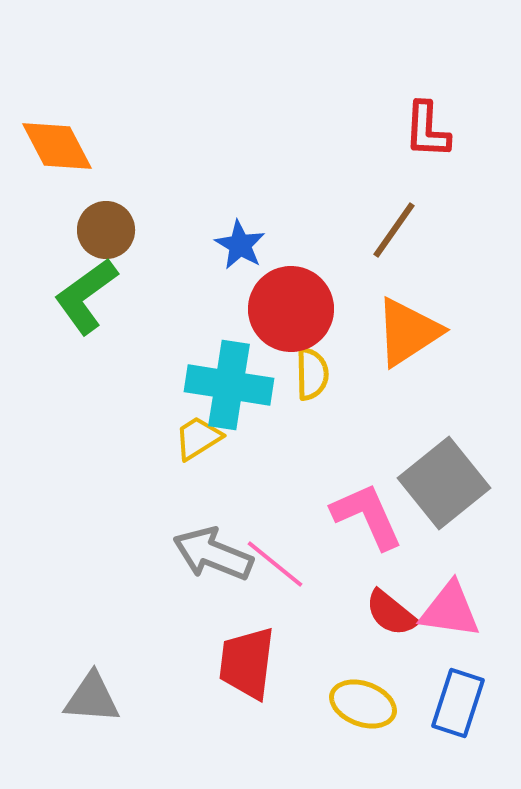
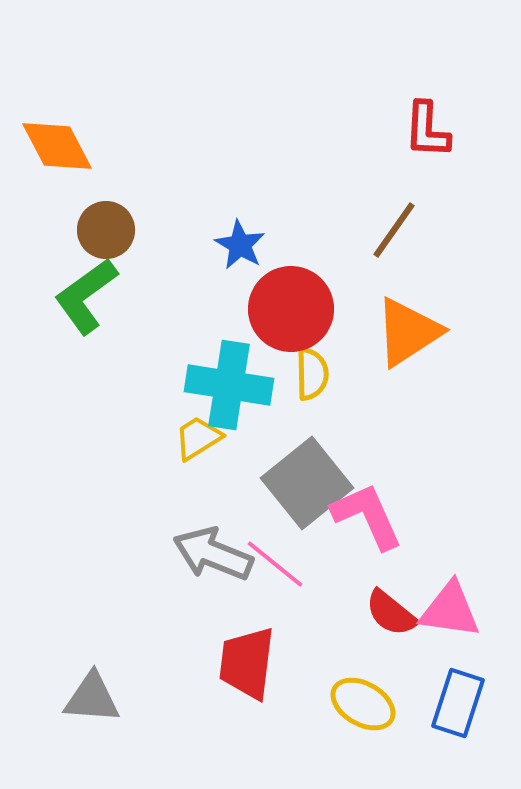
gray square: moved 137 px left
yellow ellipse: rotated 10 degrees clockwise
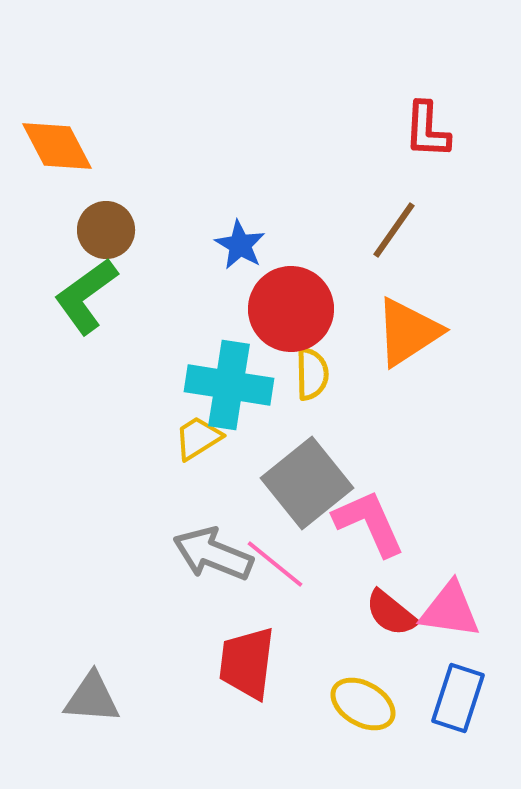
pink L-shape: moved 2 px right, 7 px down
blue rectangle: moved 5 px up
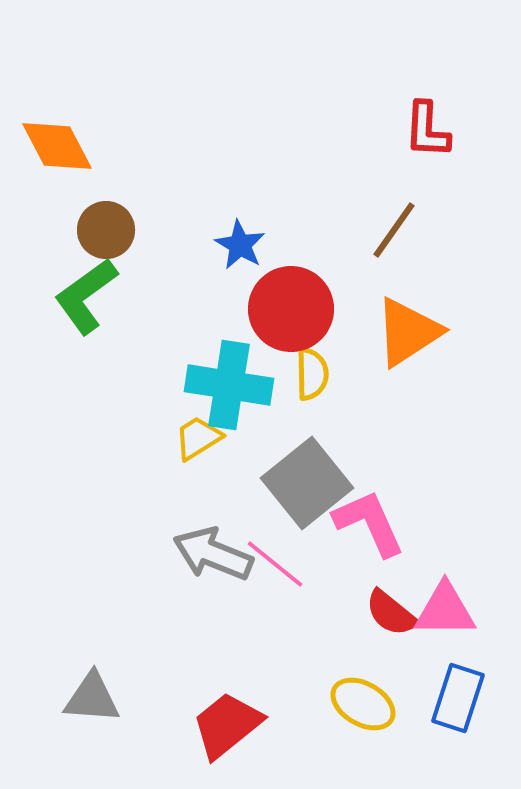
pink triangle: moved 5 px left; rotated 8 degrees counterclockwise
red trapezoid: moved 20 px left, 62 px down; rotated 44 degrees clockwise
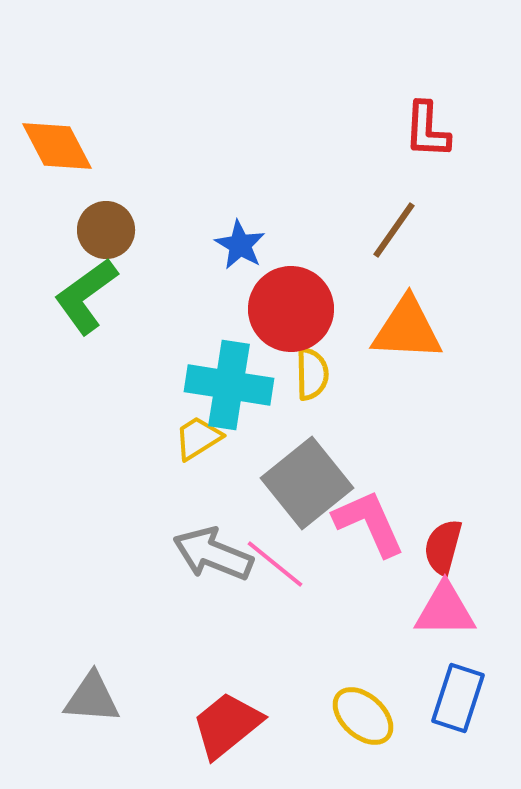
orange triangle: moved 1 px left, 3 px up; rotated 36 degrees clockwise
red semicircle: moved 52 px right, 66 px up; rotated 66 degrees clockwise
yellow ellipse: moved 12 px down; rotated 12 degrees clockwise
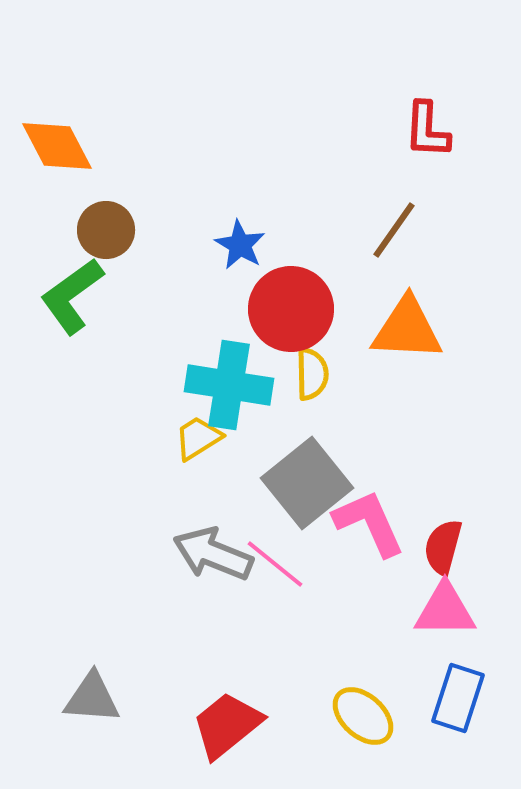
green L-shape: moved 14 px left
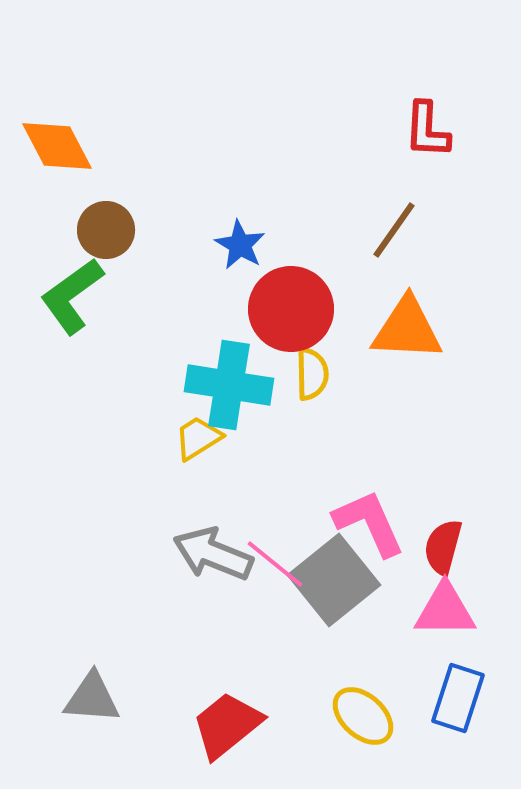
gray square: moved 27 px right, 97 px down
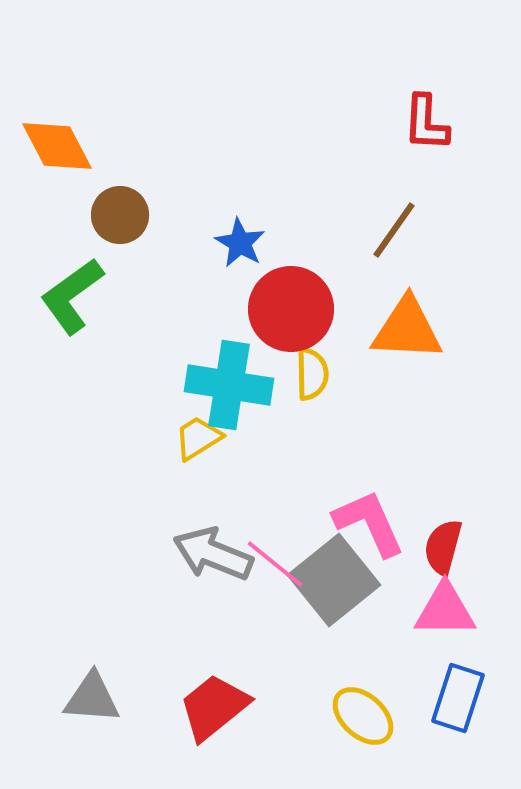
red L-shape: moved 1 px left, 7 px up
brown circle: moved 14 px right, 15 px up
blue star: moved 2 px up
red trapezoid: moved 13 px left, 18 px up
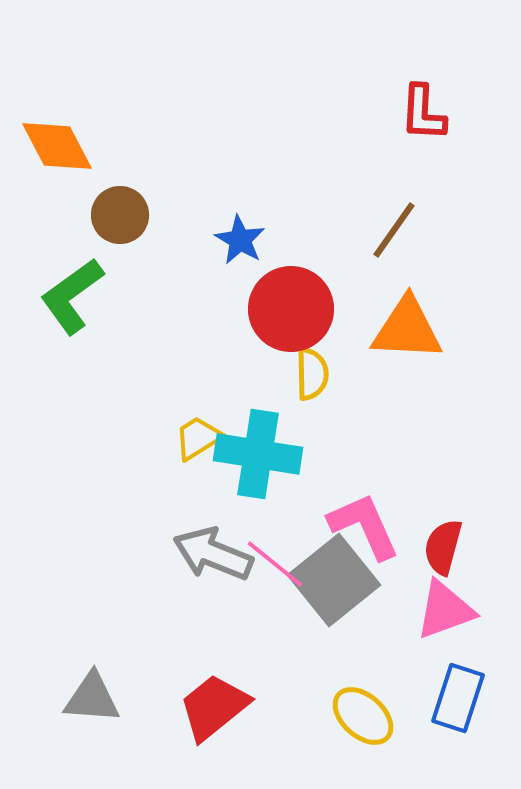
red L-shape: moved 3 px left, 10 px up
blue star: moved 3 px up
cyan cross: moved 29 px right, 69 px down
pink L-shape: moved 5 px left, 3 px down
pink triangle: rotated 20 degrees counterclockwise
